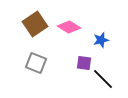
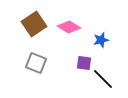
brown square: moved 1 px left
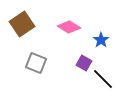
brown square: moved 12 px left
blue star: rotated 21 degrees counterclockwise
purple square: rotated 21 degrees clockwise
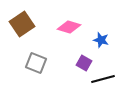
pink diamond: rotated 15 degrees counterclockwise
blue star: rotated 21 degrees counterclockwise
black line: rotated 60 degrees counterclockwise
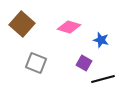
brown square: rotated 15 degrees counterclockwise
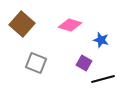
pink diamond: moved 1 px right, 2 px up
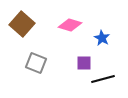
blue star: moved 1 px right, 2 px up; rotated 14 degrees clockwise
purple square: rotated 28 degrees counterclockwise
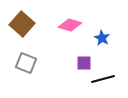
gray square: moved 10 px left
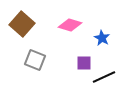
gray square: moved 9 px right, 3 px up
black line: moved 1 px right, 2 px up; rotated 10 degrees counterclockwise
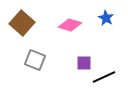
brown square: moved 1 px up
blue star: moved 4 px right, 20 px up
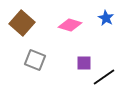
black line: rotated 10 degrees counterclockwise
